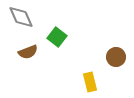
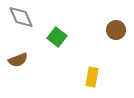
brown semicircle: moved 10 px left, 8 px down
brown circle: moved 27 px up
yellow rectangle: moved 2 px right, 5 px up; rotated 24 degrees clockwise
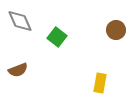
gray diamond: moved 1 px left, 4 px down
brown semicircle: moved 10 px down
yellow rectangle: moved 8 px right, 6 px down
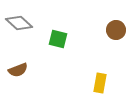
gray diamond: moved 1 px left, 2 px down; rotated 24 degrees counterclockwise
green square: moved 1 px right, 2 px down; rotated 24 degrees counterclockwise
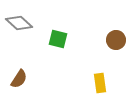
brown circle: moved 10 px down
brown semicircle: moved 1 px right, 9 px down; rotated 36 degrees counterclockwise
yellow rectangle: rotated 18 degrees counterclockwise
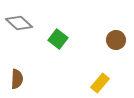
green square: rotated 24 degrees clockwise
brown semicircle: moved 2 px left; rotated 30 degrees counterclockwise
yellow rectangle: rotated 48 degrees clockwise
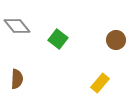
gray diamond: moved 2 px left, 3 px down; rotated 8 degrees clockwise
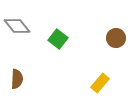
brown circle: moved 2 px up
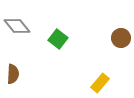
brown circle: moved 5 px right
brown semicircle: moved 4 px left, 5 px up
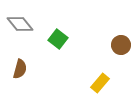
gray diamond: moved 3 px right, 2 px up
brown circle: moved 7 px down
brown semicircle: moved 7 px right, 5 px up; rotated 12 degrees clockwise
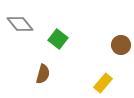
brown semicircle: moved 23 px right, 5 px down
yellow rectangle: moved 3 px right
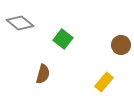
gray diamond: moved 1 px up; rotated 12 degrees counterclockwise
green square: moved 5 px right
yellow rectangle: moved 1 px right, 1 px up
